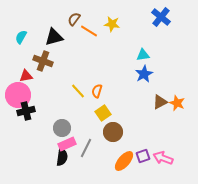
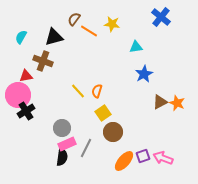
cyan triangle: moved 7 px left, 8 px up
black cross: rotated 18 degrees counterclockwise
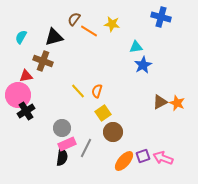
blue cross: rotated 24 degrees counterclockwise
blue star: moved 1 px left, 9 px up
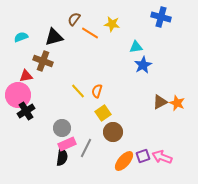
orange line: moved 1 px right, 2 px down
cyan semicircle: rotated 40 degrees clockwise
pink arrow: moved 1 px left, 1 px up
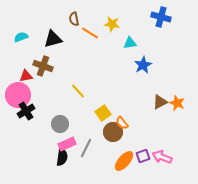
brown semicircle: rotated 48 degrees counterclockwise
black triangle: moved 1 px left, 2 px down
cyan triangle: moved 6 px left, 4 px up
brown cross: moved 5 px down
orange semicircle: moved 25 px right, 32 px down; rotated 56 degrees counterclockwise
gray circle: moved 2 px left, 4 px up
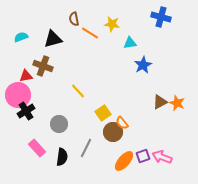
gray circle: moved 1 px left
pink rectangle: moved 30 px left, 4 px down; rotated 72 degrees clockwise
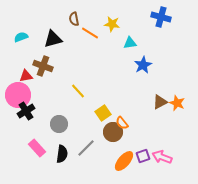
gray line: rotated 18 degrees clockwise
black semicircle: moved 3 px up
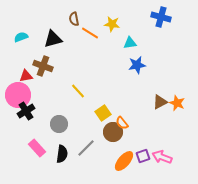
blue star: moved 6 px left; rotated 18 degrees clockwise
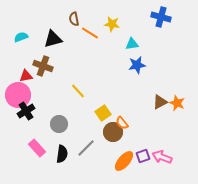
cyan triangle: moved 2 px right, 1 px down
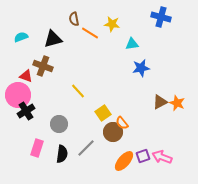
blue star: moved 4 px right, 3 px down
red triangle: rotated 32 degrees clockwise
pink rectangle: rotated 60 degrees clockwise
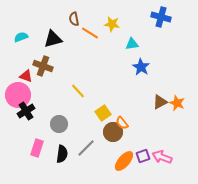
blue star: moved 1 px up; rotated 30 degrees counterclockwise
